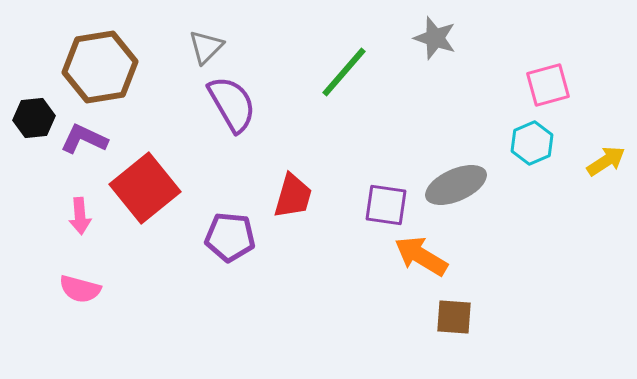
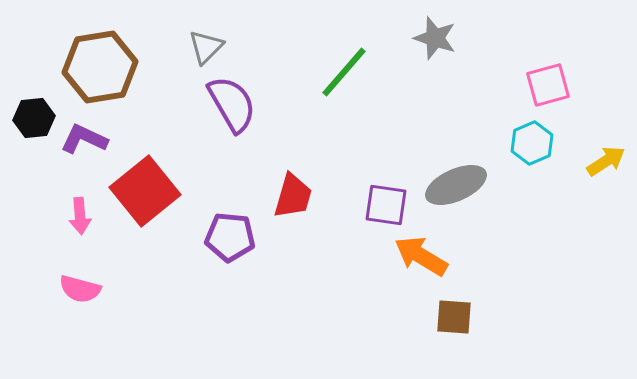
red square: moved 3 px down
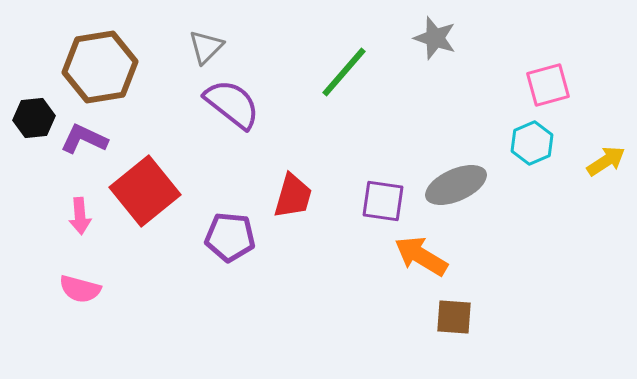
purple semicircle: rotated 22 degrees counterclockwise
purple square: moved 3 px left, 4 px up
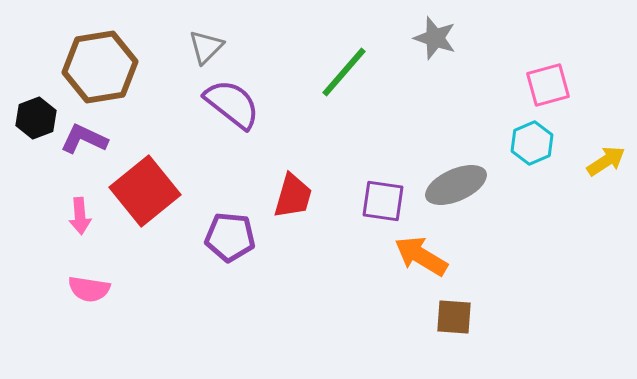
black hexagon: moved 2 px right; rotated 15 degrees counterclockwise
pink semicircle: moved 9 px right; rotated 6 degrees counterclockwise
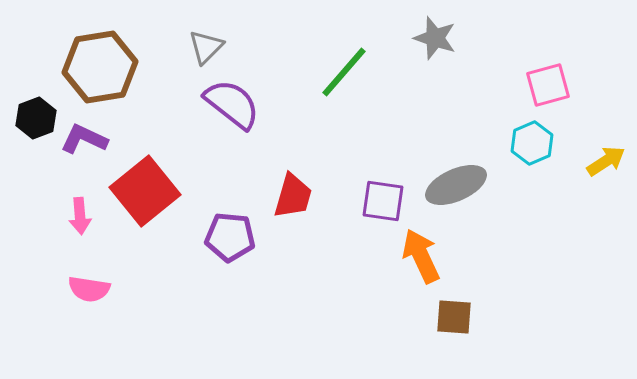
orange arrow: rotated 34 degrees clockwise
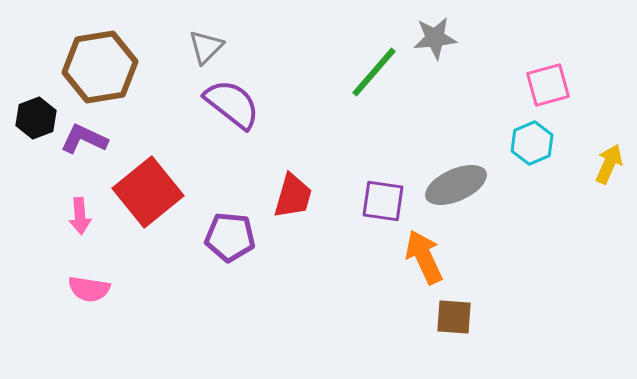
gray star: rotated 24 degrees counterclockwise
green line: moved 30 px right
yellow arrow: moved 3 px right, 3 px down; rotated 33 degrees counterclockwise
red square: moved 3 px right, 1 px down
orange arrow: moved 3 px right, 1 px down
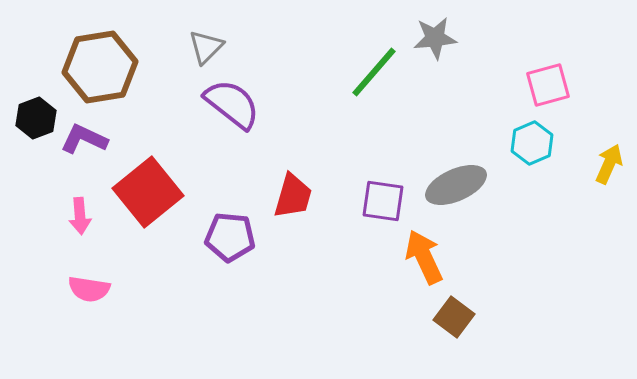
brown square: rotated 33 degrees clockwise
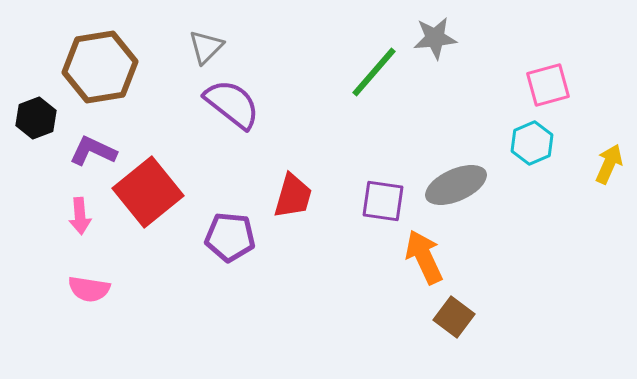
purple L-shape: moved 9 px right, 12 px down
